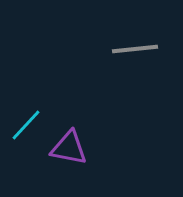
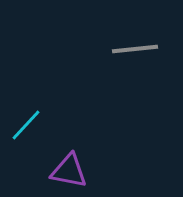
purple triangle: moved 23 px down
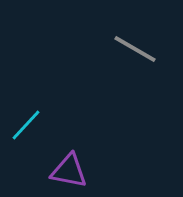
gray line: rotated 36 degrees clockwise
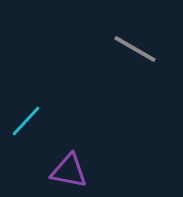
cyan line: moved 4 px up
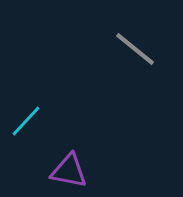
gray line: rotated 9 degrees clockwise
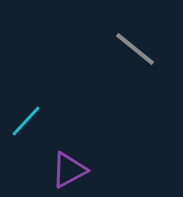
purple triangle: moved 1 px up; rotated 39 degrees counterclockwise
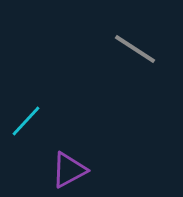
gray line: rotated 6 degrees counterclockwise
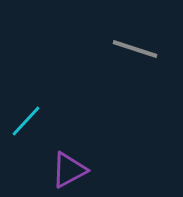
gray line: rotated 15 degrees counterclockwise
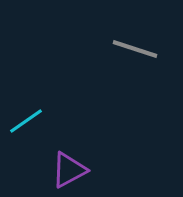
cyan line: rotated 12 degrees clockwise
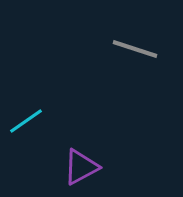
purple triangle: moved 12 px right, 3 px up
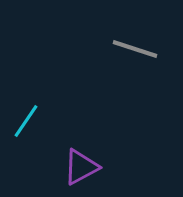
cyan line: rotated 21 degrees counterclockwise
